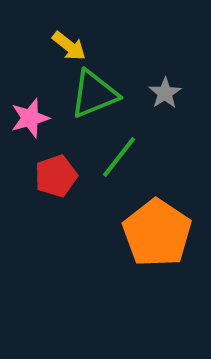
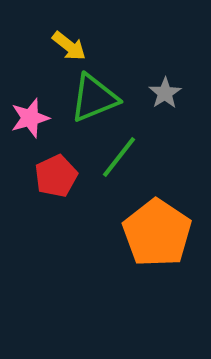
green triangle: moved 4 px down
red pentagon: rotated 6 degrees counterclockwise
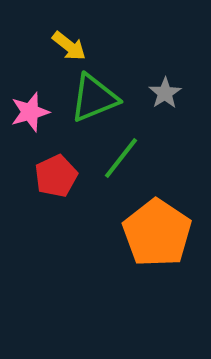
pink star: moved 6 px up
green line: moved 2 px right, 1 px down
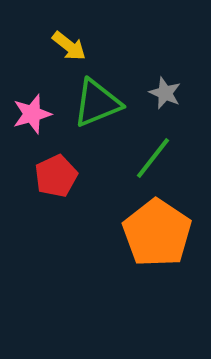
gray star: rotated 16 degrees counterclockwise
green triangle: moved 3 px right, 5 px down
pink star: moved 2 px right, 2 px down
green line: moved 32 px right
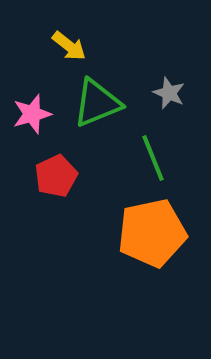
gray star: moved 4 px right
green line: rotated 60 degrees counterclockwise
orange pentagon: moved 5 px left; rotated 26 degrees clockwise
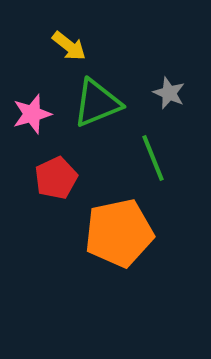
red pentagon: moved 2 px down
orange pentagon: moved 33 px left
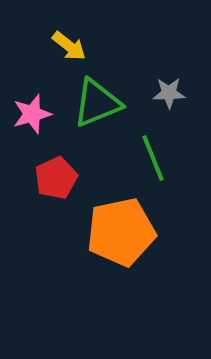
gray star: rotated 24 degrees counterclockwise
orange pentagon: moved 2 px right, 1 px up
